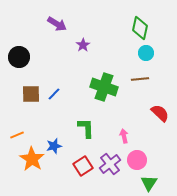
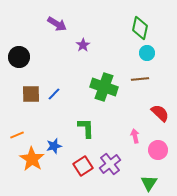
cyan circle: moved 1 px right
pink arrow: moved 11 px right
pink circle: moved 21 px right, 10 px up
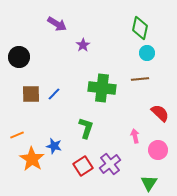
green cross: moved 2 px left, 1 px down; rotated 12 degrees counterclockwise
green L-shape: rotated 20 degrees clockwise
blue star: rotated 28 degrees clockwise
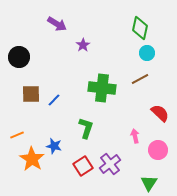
brown line: rotated 24 degrees counterclockwise
blue line: moved 6 px down
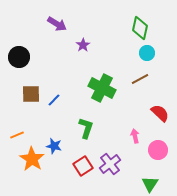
green cross: rotated 20 degrees clockwise
green triangle: moved 1 px right, 1 px down
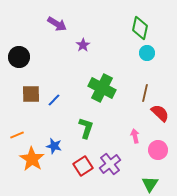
brown line: moved 5 px right, 14 px down; rotated 48 degrees counterclockwise
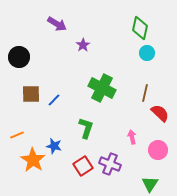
pink arrow: moved 3 px left, 1 px down
orange star: moved 1 px right, 1 px down
purple cross: rotated 30 degrees counterclockwise
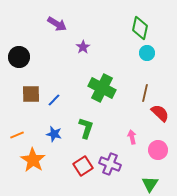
purple star: moved 2 px down
blue star: moved 12 px up
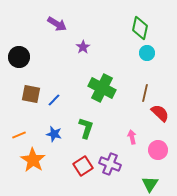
brown square: rotated 12 degrees clockwise
orange line: moved 2 px right
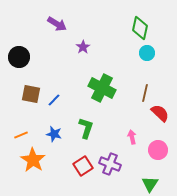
orange line: moved 2 px right
